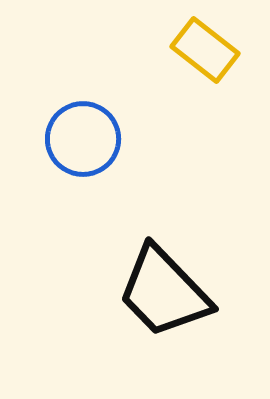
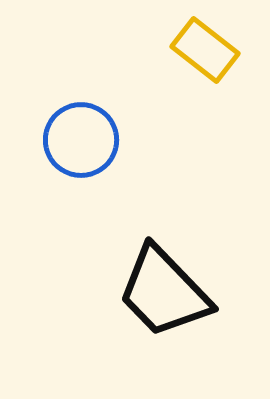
blue circle: moved 2 px left, 1 px down
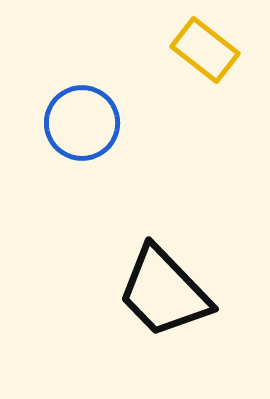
blue circle: moved 1 px right, 17 px up
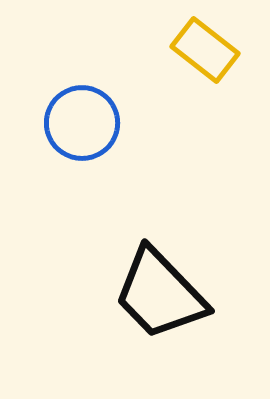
black trapezoid: moved 4 px left, 2 px down
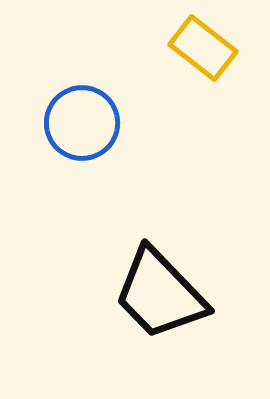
yellow rectangle: moved 2 px left, 2 px up
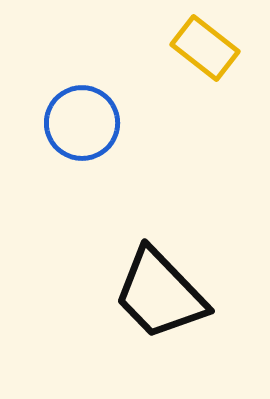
yellow rectangle: moved 2 px right
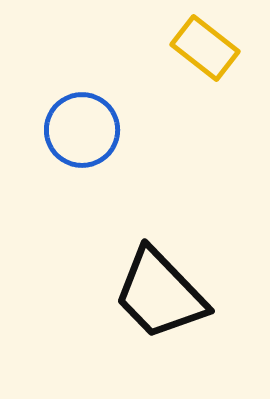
blue circle: moved 7 px down
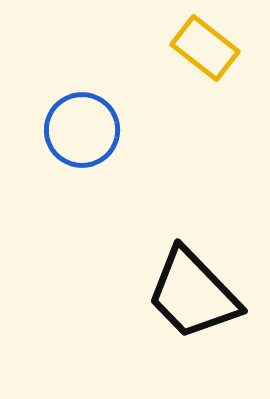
black trapezoid: moved 33 px right
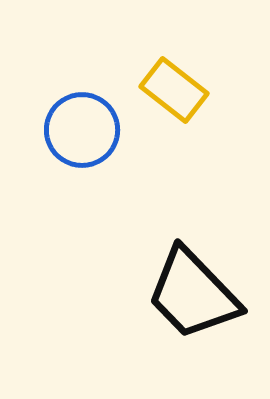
yellow rectangle: moved 31 px left, 42 px down
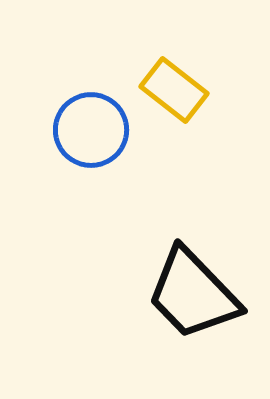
blue circle: moved 9 px right
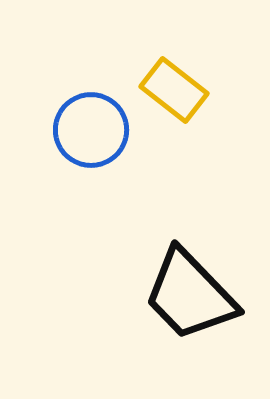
black trapezoid: moved 3 px left, 1 px down
